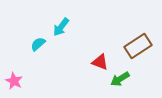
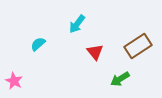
cyan arrow: moved 16 px right, 3 px up
red triangle: moved 5 px left, 10 px up; rotated 30 degrees clockwise
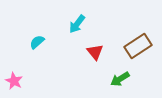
cyan semicircle: moved 1 px left, 2 px up
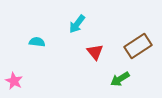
cyan semicircle: rotated 49 degrees clockwise
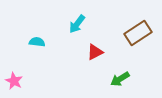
brown rectangle: moved 13 px up
red triangle: rotated 42 degrees clockwise
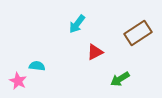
cyan semicircle: moved 24 px down
pink star: moved 4 px right
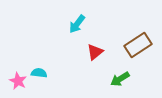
brown rectangle: moved 12 px down
red triangle: rotated 12 degrees counterclockwise
cyan semicircle: moved 2 px right, 7 px down
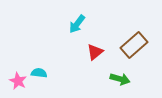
brown rectangle: moved 4 px left; rotated 8 degrees counterclockwise
green arrow: rotated 132 degrees counterclockwise
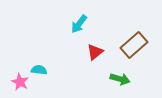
cyan arrow: moved 2 px right
cyan semicircle: moved 3 px up
pink star: moved 2 px right, 1 px down
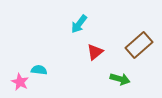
brown rectangle: moved 5 px right
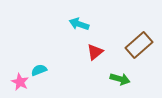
cyan arrow: rotated 72 degrees clockwise
cyan semicircle: rotated 28 degrees counterclockwise
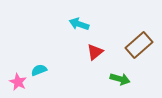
pink star: moved 2 px left
